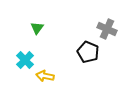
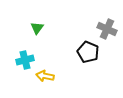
cyan cross: rotated 30 degrees clockwise
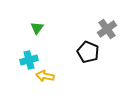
gray cross: rotated 30 degrees clockwise
cyan cross: moved 4 px right
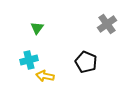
gray cross: moved 5 px up
black pentagon: moved 2 px left, 10 px down
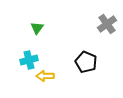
yellow arrow: rotated 12 degrees counterclockwise
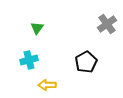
black pentagon: rotated 20 degrees clockwise
yellow arrow: moved 2 px right, 9 px down
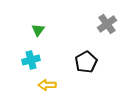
green triangle: moved 1 px right, 2 px down
cyan cross: moved 2 px right
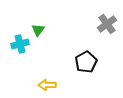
cyan cross: moved 11 px left, 16 px up
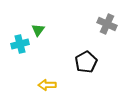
gray cross: rotated 30 degrees counterclockwise
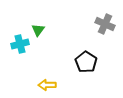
gray cross: moved 2 px left
black pentagon: rotated 10 degrees counterclockwise
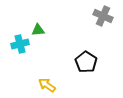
gray cross: moved 2 px left, 8 px up
green triangle: rotated 48 degrees clockwise
yellow arrow: rotated 36 degrees clockwise
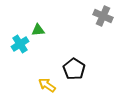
cyan cross: rotated 18 degrees counterclockwise
black pentagon: moved 12 px left, 7 px down
